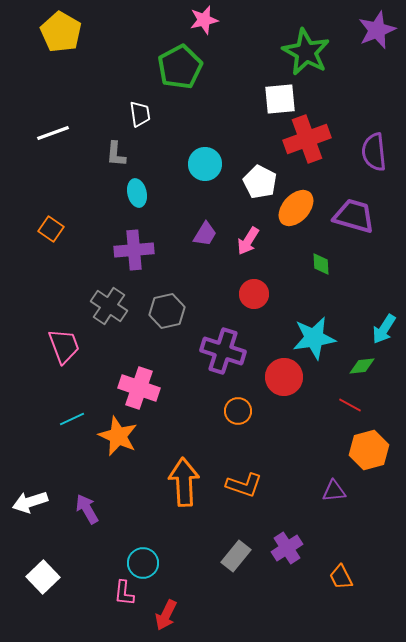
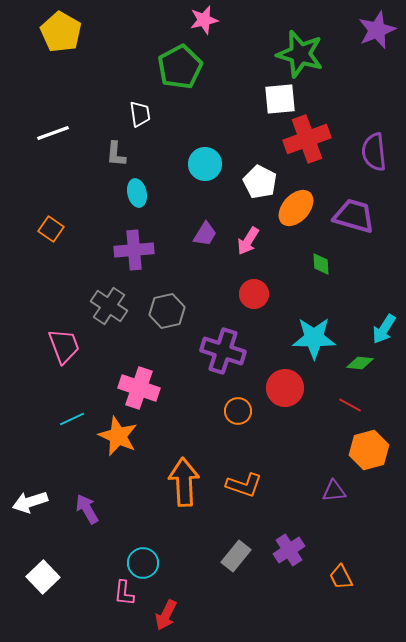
green star at (306, 52): moved 6 px left, 2 px down; rotated 12 degrees counterclockwise
cyan star at (314, 338): rotated 9 degrees clockwise
green diamond at (362, 366): moved 2 px left, 3 px up; rotated 12 degrees clockwise
red circle at (284, 377): moved 1 px right, 11 px down
purple cross at (287, 548): moved 2 px right, 2 px down
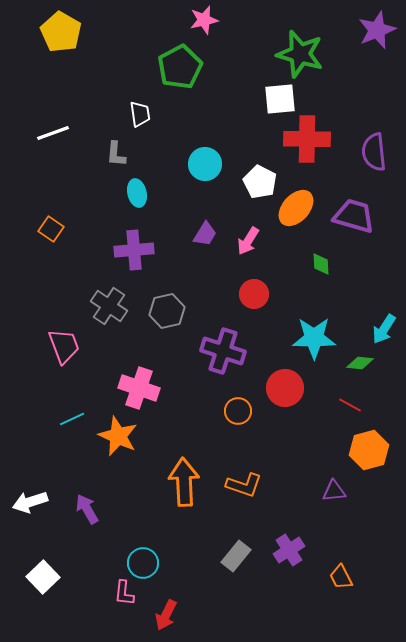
red cross at (307, 139): rotated 21 degrees clockwise
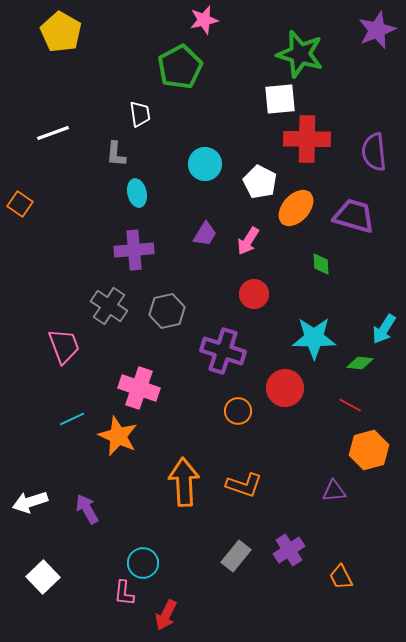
orange square at (51, 229): moved 31 px left, 25 px up
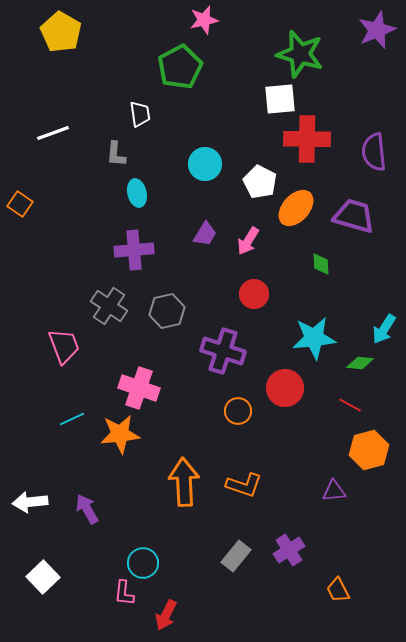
cyan star at (314, 338): rotated 6 degrees counterclockwise
orange star at (118, 436): moved 2 px right, 2 px up; rotated 30 degrees counterclockwise
white arrow at (30, 502): rotated 12 degrees clockwise
orange trapezoid at (341, 577): moved 3 px left, 13 px down
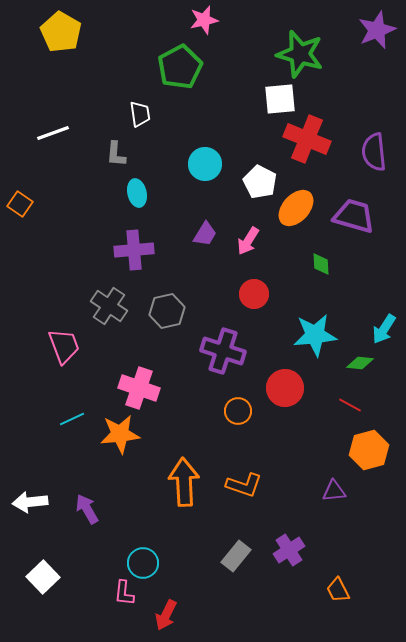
red cross at (307, 139): rotated 21 degrees clockwise
cyan star at (314, 338): moved 1 px right, 3 px up
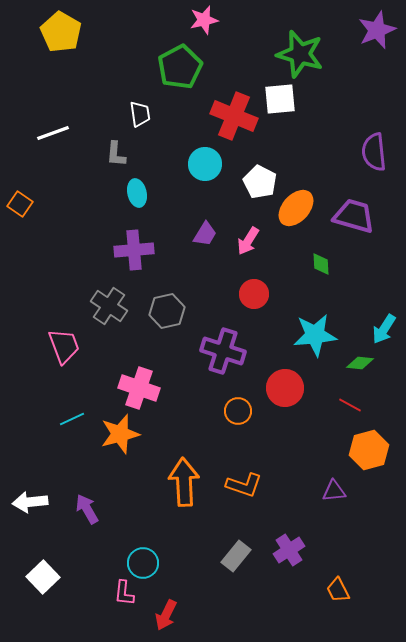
red cross at (307, 139): moved 73 px left, 23 px up
orange star at (120, 434): rotated 9 degrees counterclockwise
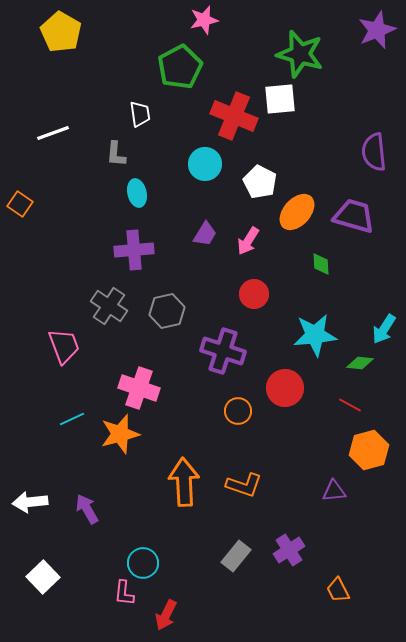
orange ellipse at (296, 208): moved 1 px right, 4 px down
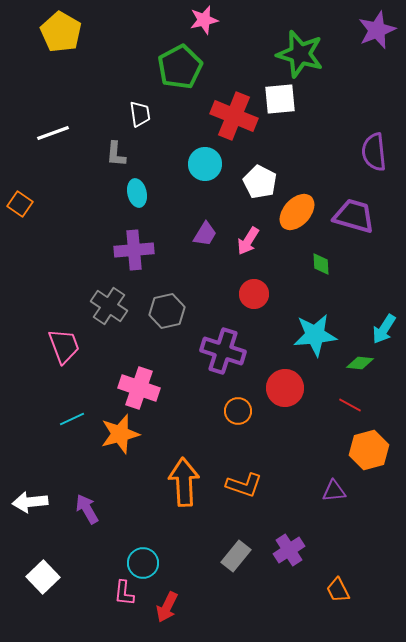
red arrow at (166, 615): moved 1 px right, 8 px up
